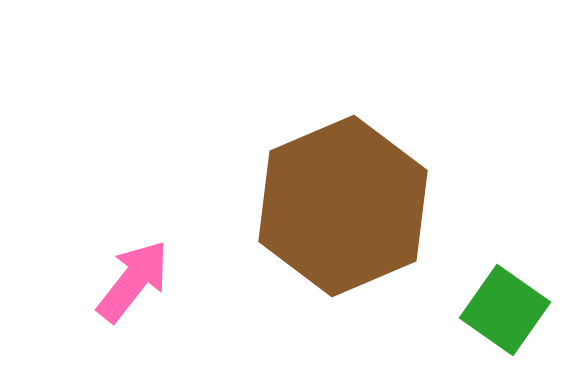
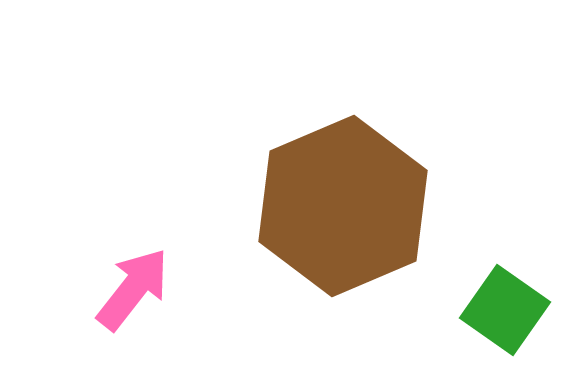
pink arrow: moved 8 px down
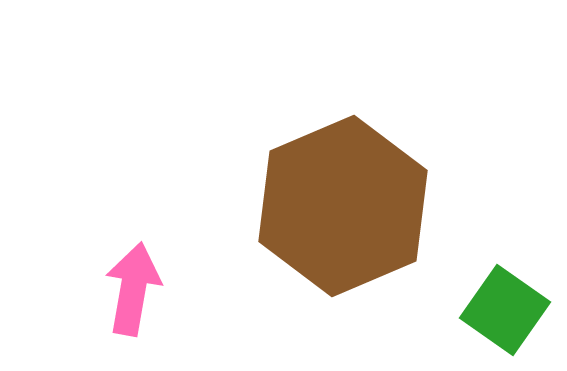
pink arrow: rotated 28 degrees counterclockwise
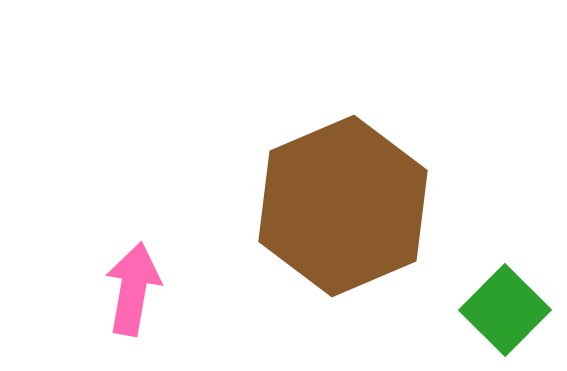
green square: rotated 10 degrees clockwise
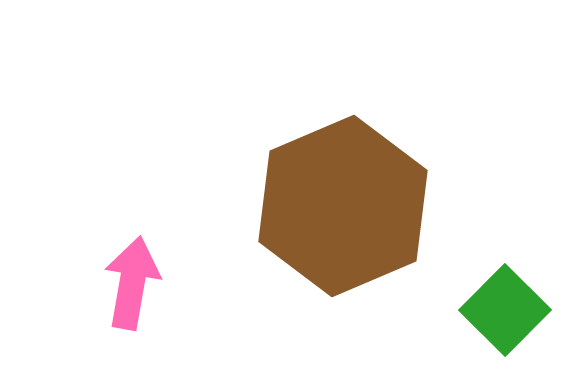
pink arrow: moved 1 px left, 6 px up
